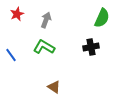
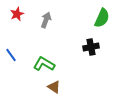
green L-shape: moved 17 px down
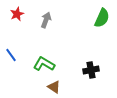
black cross: moved 23 px down
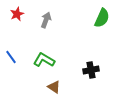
blue line: moved 2 px down
green L-shape: moved 4 px up
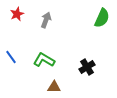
black cross: moved 4 px left, 3 px up; rotated 21 degrees counterclockwise
brown triangle: rotated 32 degrees counterclockwise
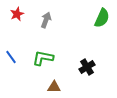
green L-shape: moved 1 px left, 2 px up; rotated 20 degrees counterclockwise
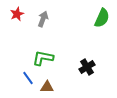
gray arrow: moved 3 px left, 1 px up
blue line: moved 17 px right, 21 px down
brown triangle: moved 7 px left
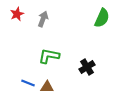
green L-shape: moved 6 px right, 2 px up
blue line: moved 5 px down; rotated 32 degrees counterclockwise
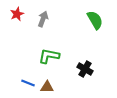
green semicircle: moved 7 px left, 2 px down; rotated 54 degrees counterclockwise
black cross: moved 2 px left, 2 px down; rotated 28 degrees counterclockwise
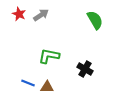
red star: moved 2 px right; rotated 24 degrees counterclockwise
gray arrow: moved 2 px left, 4 px up; rotated 35 degrees clockwise
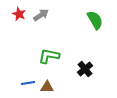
black cross: rotated 21 degrees clockwise
blue line: rotated 32 degrees counterclockwise
